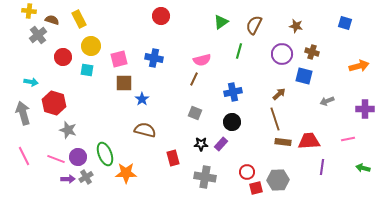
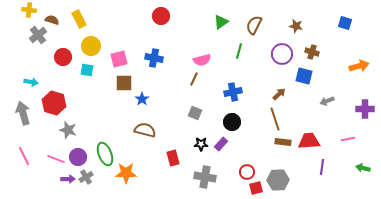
yellow cross at (29, 11): moved 1 px up
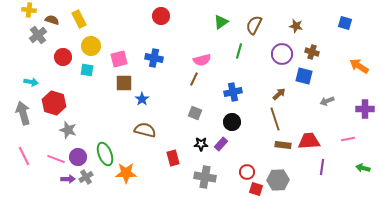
orange arrow at (359, 66): rotated 132 degrees counterclockwise
brown rectangle at (283, 142): moved 3 px down
red square at (256, 188): moved 1 px down; rotated 32 degrees clockwise
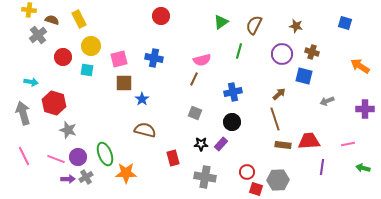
orange arrow at (359, 66): moved 1 px right
pink line at (348, 139): moved 5 px down
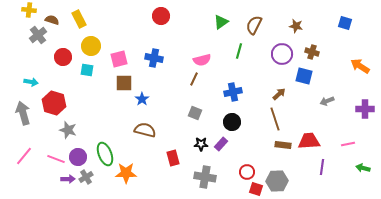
pink line at (24, 156): rotated 66 degrees clockwise
gray hexagon at (278, 180): moved 1 px left, 1 px down
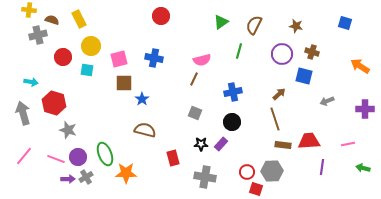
gray cross at (38, 35): rotated 24 degrees clockwise
gray hexagon at (277, 181): moved 5 px left, 10 px up
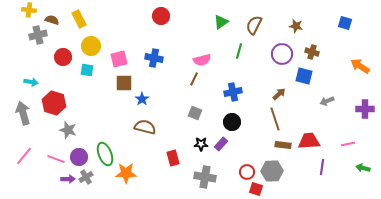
brown semicircle at (145, 130): moved 3 px up
purple circle at (78, 157): moved 1 px right
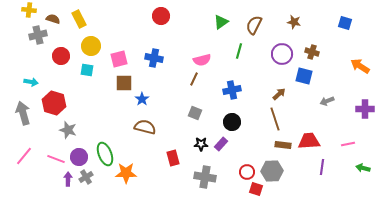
brown semicircle at (52, 20): moved 1 px right, 1 px up
brown star at (296, 26): moved 2 px left, 4 px up
red circle at (63, 57): moved 2 px left, 1 px up
blue cross at (233, 92): moved 1 px left, 2 px up
purple arrow at (68, 179): rotated 88 degrees counterclockwise
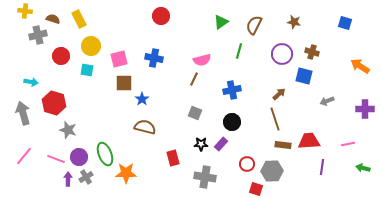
yellow cross at (29, 10): moved 4 px left, 1 px down
red circle at (247, 172): moved 8 px up
